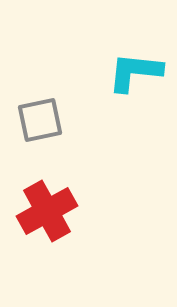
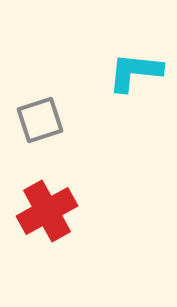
gray square: rotated 6 degrees counterclockwise
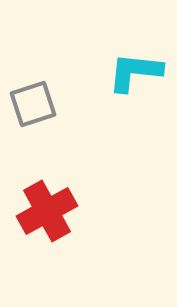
gray square: moved 7 px left, 16 px up
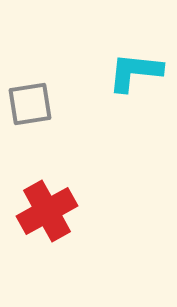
gray square: moved 3 px left; rotated 9 degrees clockwise
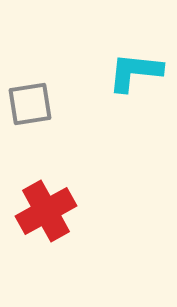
red cross: moved 1 px left
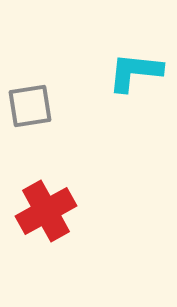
gray square: moved 2 px down
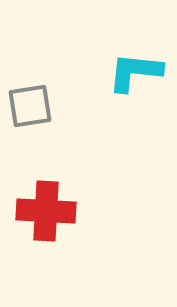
red cross: rotated 32 degrees clockwise
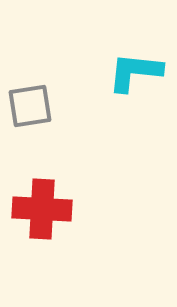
red cross: moved 4 px left, 2 px up
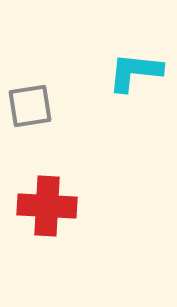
red cross: moved 5 px right, 3 px up
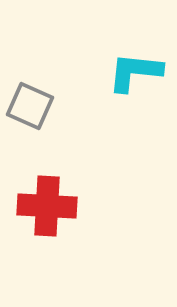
gray square: rotated 33 degrees clockwise
